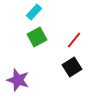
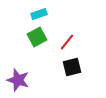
cyan rectangle: moved 5 px right, 2 px down; rotated 28 degrees clockwise
red line: moved 7 px left, 2 px down
black square: rotated 18 degrees clockwise
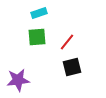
cyan rectangle: moved 1 px up
green square: rotated 24 degrees clockwise
purple star: rotated 25 degrees counterclockwise
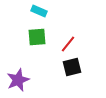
cyan rectangle: moved 2 px up; rotated 42 degrees clockwise
red line: moved 1 px right, 2 px down
purple star: rotated 15 degrees counterclockwise
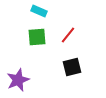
red line: moved 9 px up
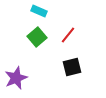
green square: rotated 36 degrees counterclockwise
purple star: moved 2 px left, 2 px up
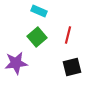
red line: rotated 24 degrees counterclockwise
purple star: moved 15 px up; rotated 15 degrees clockwise
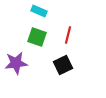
green square: rotated 30 degrees counterclockwise
black square: moved 9 px left, 2 px up; rotated 12 degrees counterclockwise
